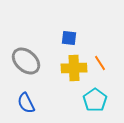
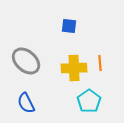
blue square: moved 12 px up
orange line: rotated 28 degrees clockwise
cyan pentagon: moved 6 px left, 1 px down
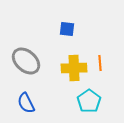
blue square: moved 2 px left, 3 px down
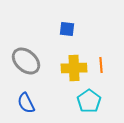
orange line: moved 1 px right, 2 px down
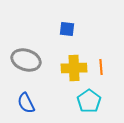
gray ellipse: moved 1 px up; rotated 24 degrees counterclockwise
orange line: moved 2 px down
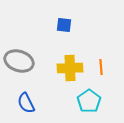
blue square: moved 3 px left, 4 px up
gray ellipse: moved 7 px left, 1 px down
yellow cross: moved 4 px left
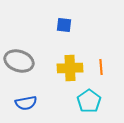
blue semicircle: rotated 75 degrees counterclockwise
